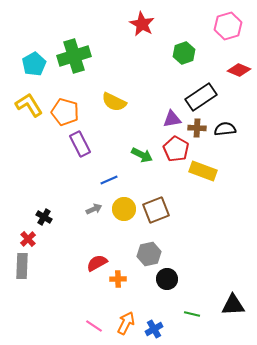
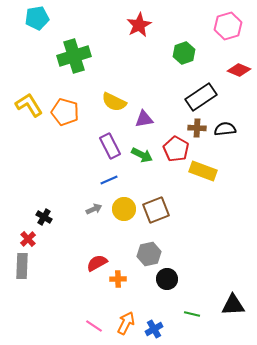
red star: moved 3 px left, 1 px down; rotated 15 degrees clockwise
cyan pentagon: moved 3 px right, 46 px up; rotated 20 degrees clockwise
purple triangle: moved 28 px left
purple rectangle: moved 30 px right, 2 px down
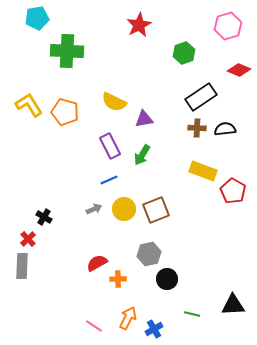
green cross: moved 7 px left, 5 px up; rotated 20 degrees clockwise
red pentagon: moved 57 px right, 42 px down
green arrow: rotated 95 degrees clockwise
orange arrow: moved 2 px right, 5 px up
